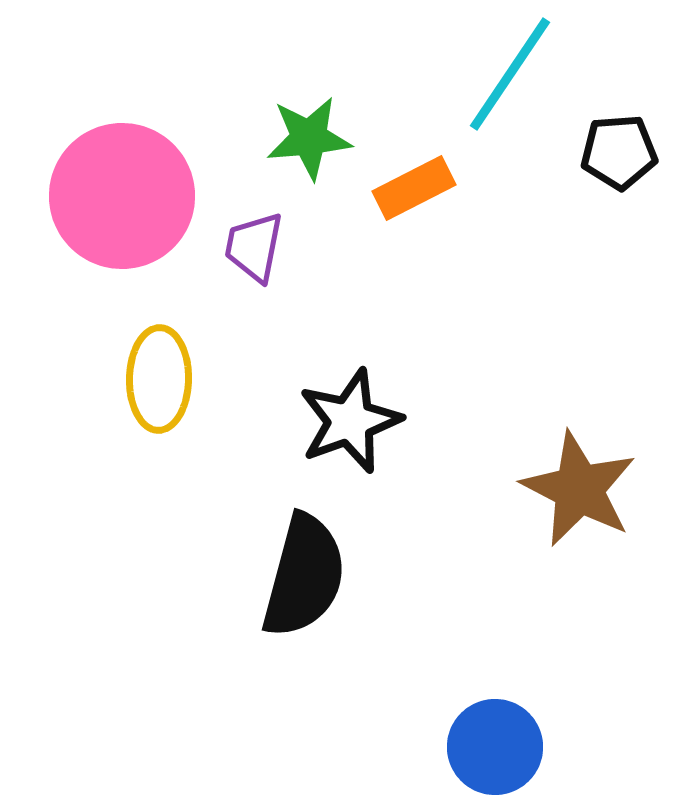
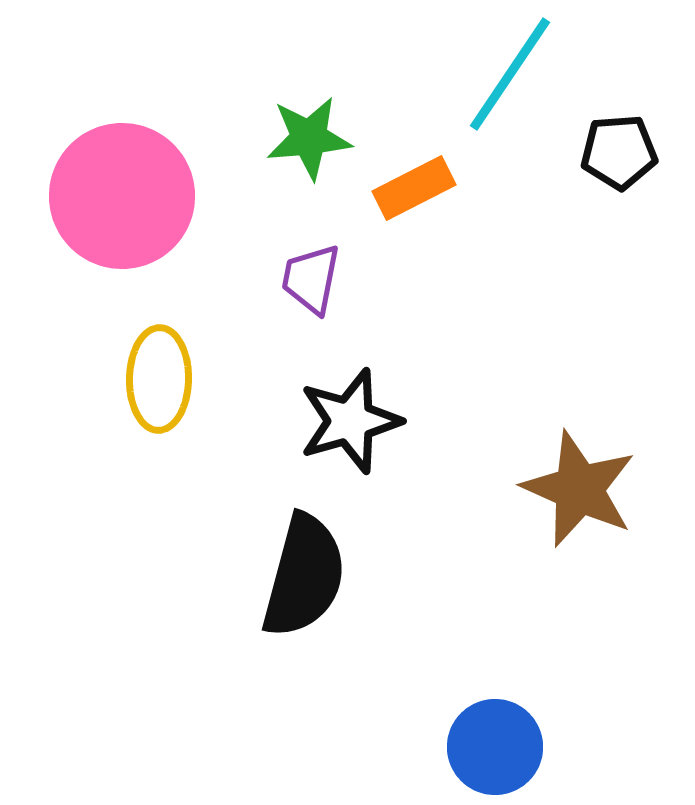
purple trapezoid: moved 57 px right, 32 px down
black star: rotated 4 degrees clockwise
brown star: rotated 3 degrees counterclockwise
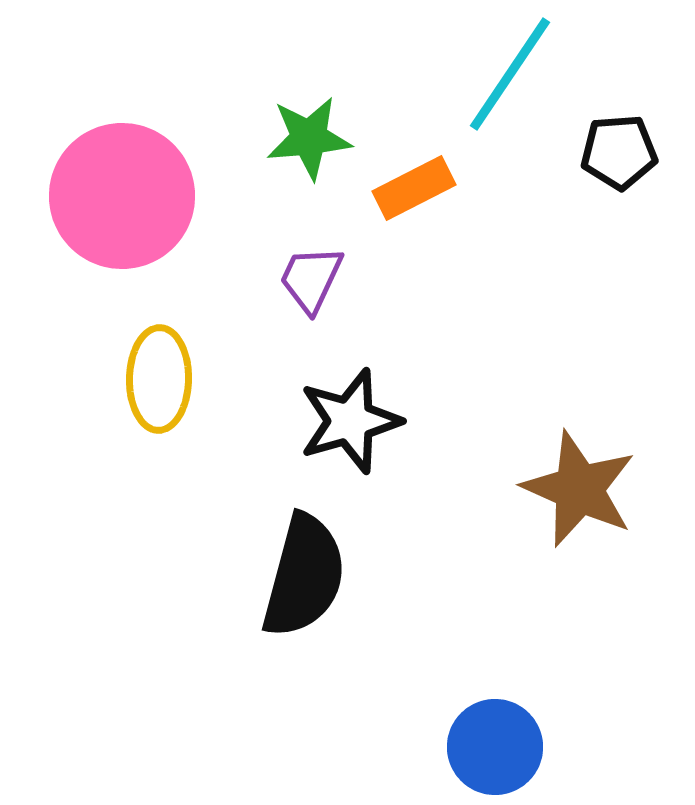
purple trapezoid: rotated 14 degrees clockwise
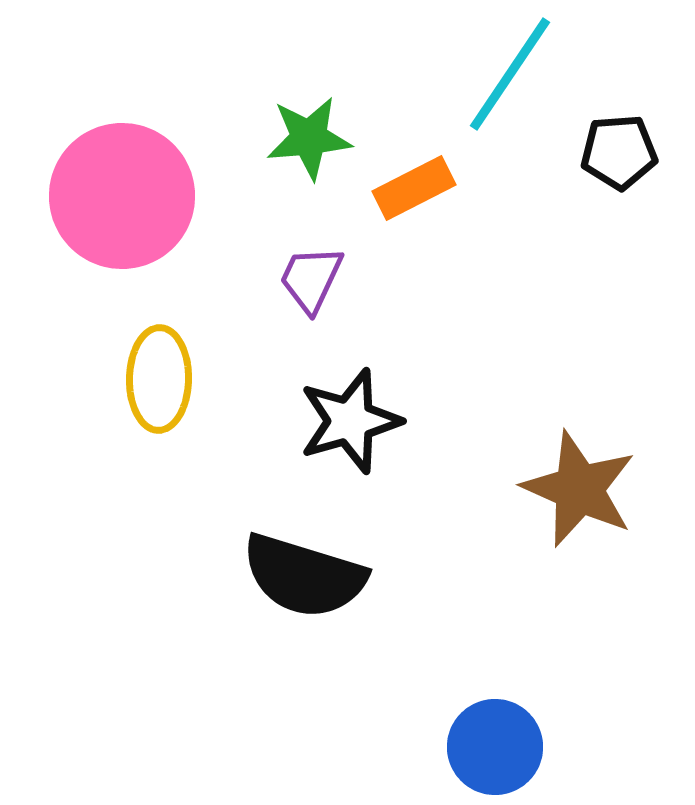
black semicircle: rotated 92 degrees clockwise
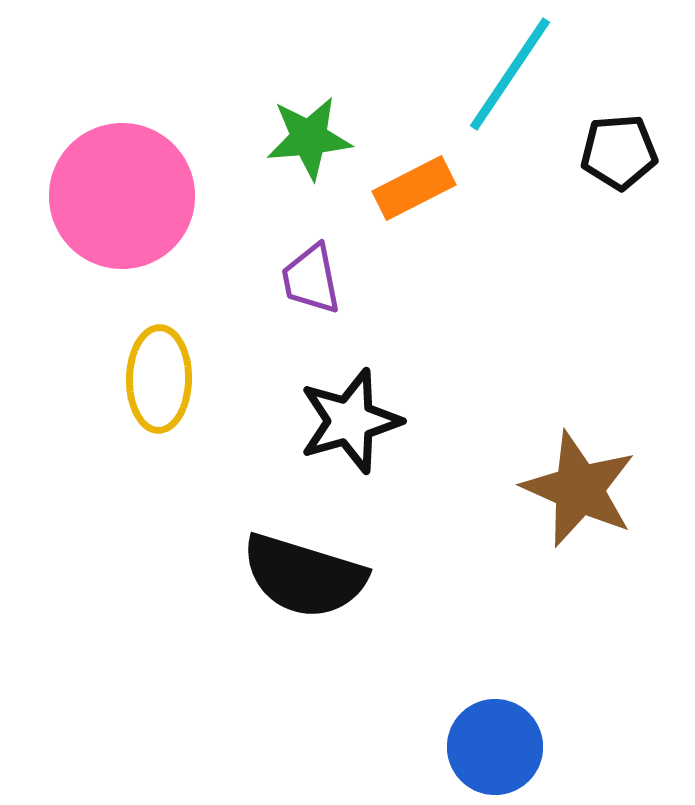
purple trapezoid: rotated 36 degrees counterclockwise
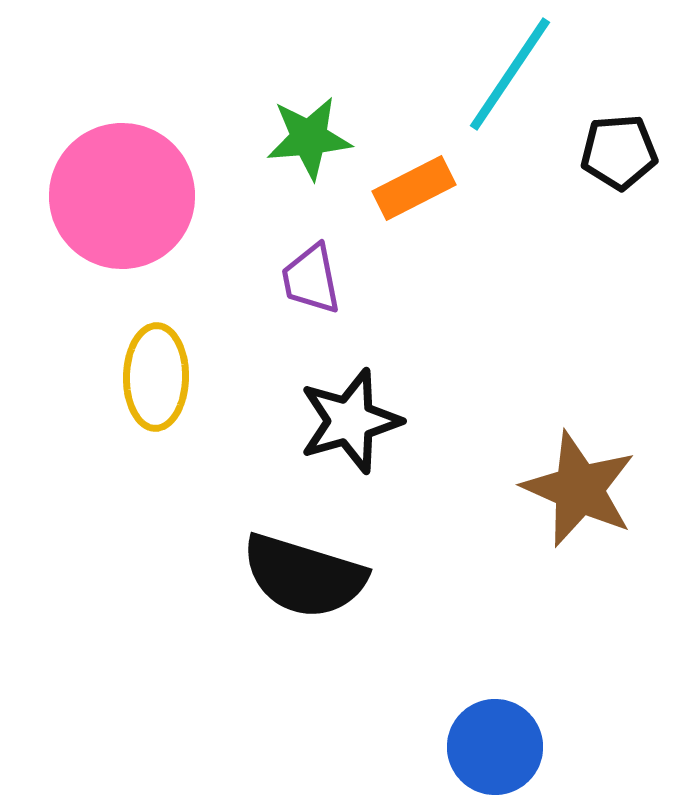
yellow ellipse: moved 3 px left, 2 px up
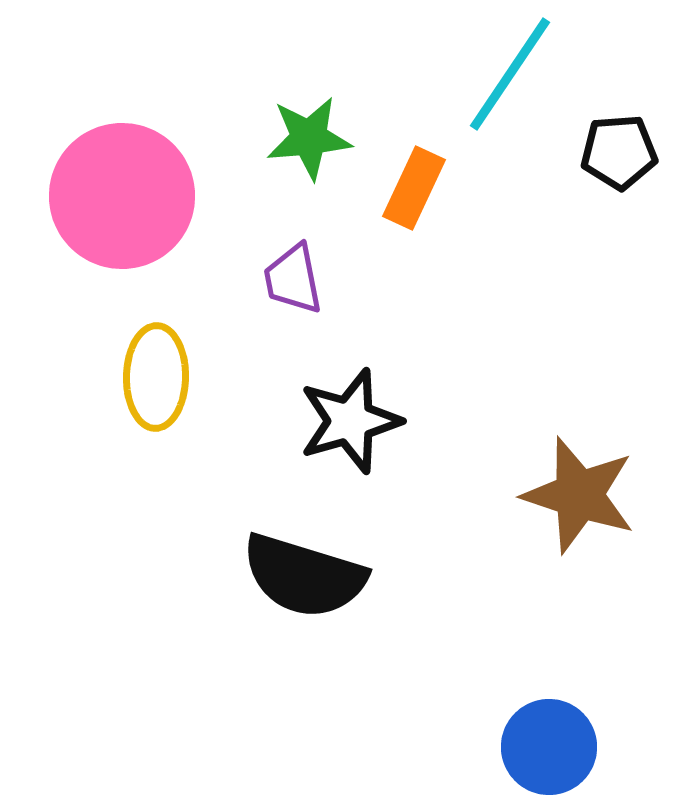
orange rectangle: rotated 38 degrees counterclockwise
purple trapezoid: moved 18 px left
brown star: moved 6 px down; rotated 6 degrees counterclockwise
blue circle: moved 54 px right
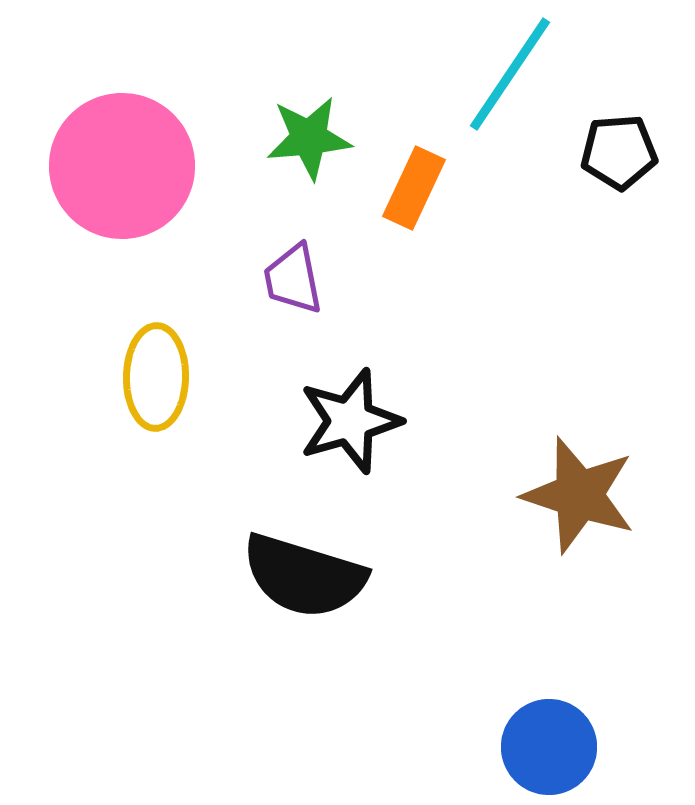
pink circle: moved 30 px up
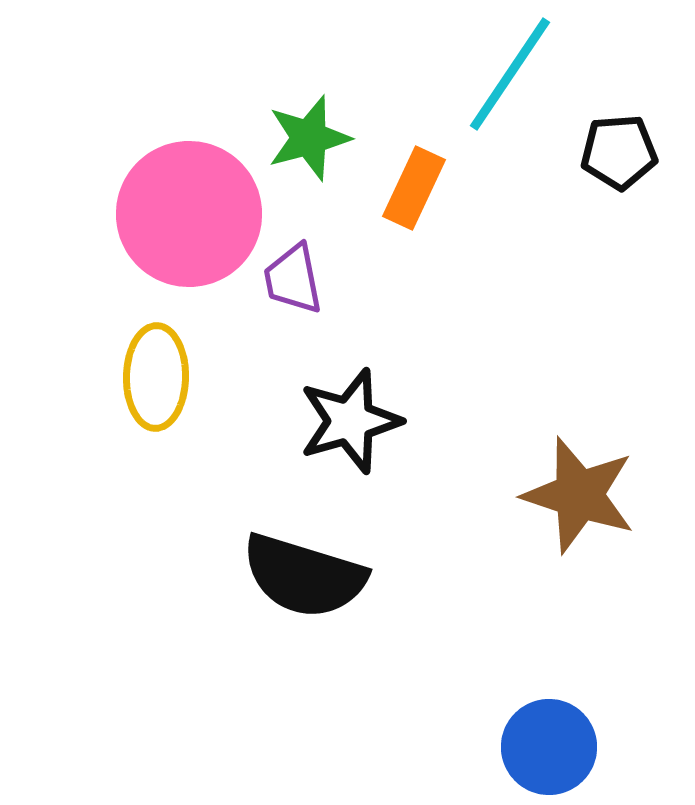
green star: rotated 10 degrees counterclockwise
pink circle: moved 67 px right, 48 px down
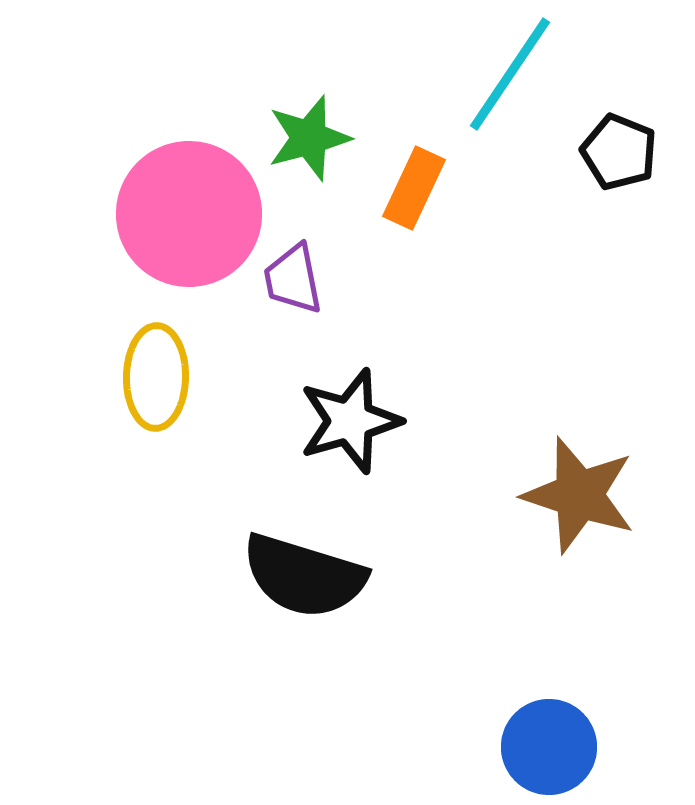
black pentagon: rotated 26 degrees clockwise
